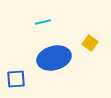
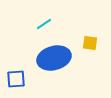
cyan line: moved 1 px right, 2 px down; rotated 21 degrees counterclockwise
yellow square: rotated 28 degrees counterclockwise
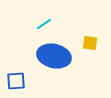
blue ellipse: moved 2 px up; rotated 28 degrees clockwise
blue square: moved 2 px down
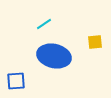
yellow square: moved 5 px right, 1 px up; rotated 14 degrees counterclockwise
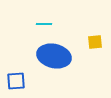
cyan line: rotated 35 degrees clockwise
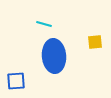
cyan line: rotated 14 degrees clockwise
blue ellipse: rotated 72 degrees clockwise
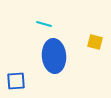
yellow square: rotated 21 degrees clockwise
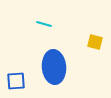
blue ellipse: moved 11 px down
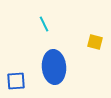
cyan line: rotated 49 degrees clockwise
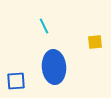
cyan line: moved 2 px down
yellow square: rotated 21 degrees counterclockwise
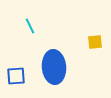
cyan line: moved 14 px left
blue square: moved 5 px up
